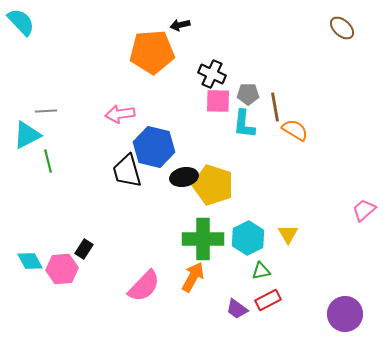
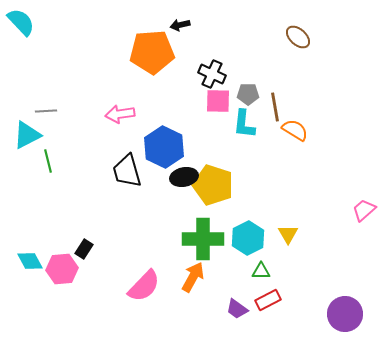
brown ellipse: moved 44 px left, 9 px down
blue hexagon: moved 10 px right; rotated 12 degrees clockwise
green triangle: rotated 12 degrees clockwise
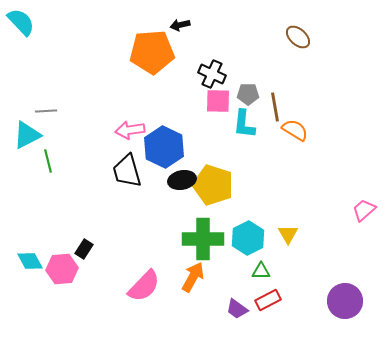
pink arrow: moved 10 px right, 16 px down
black ellipse: moved 2 px left, 3 px down
purple circle: moved 13 px up
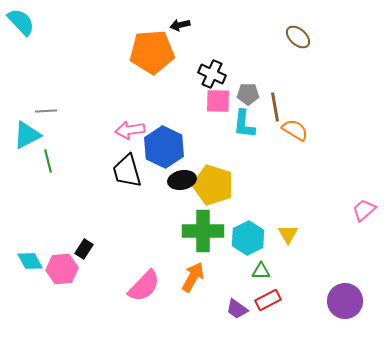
green cross: moved 8 px up
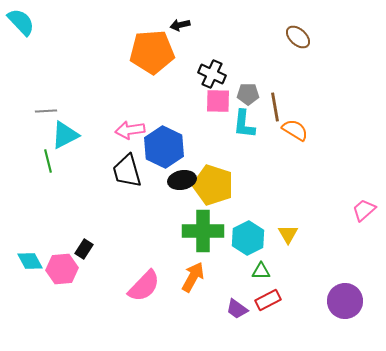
cyan triangle: moved 38 px right
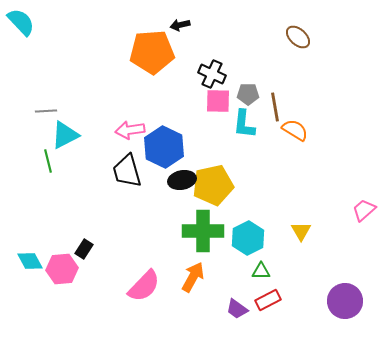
yellow pentagon: rotated 30 degrees counterclockwise
yellow triangle: moved 13 px right, 3 px up
